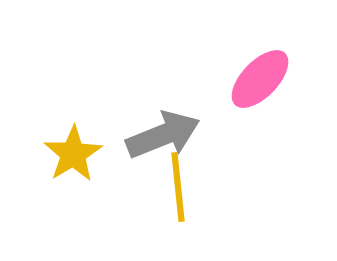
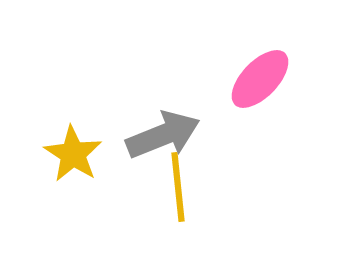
yellow star: rotated 8 degrees counterclockwise
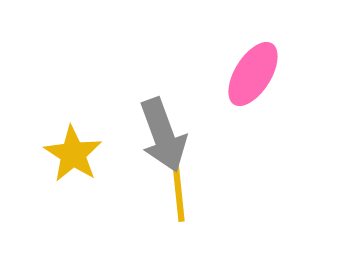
pink ellipse: moved 7 px left, 5 px up; rotated 12 degrees counterclockwise
gray arrow: rotated 92 degrees clockwise
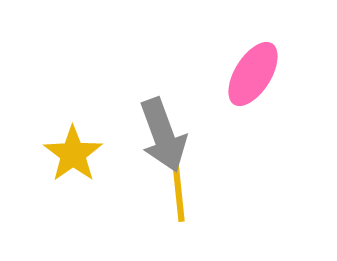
yellow star: rotated 4 degrees clockwise
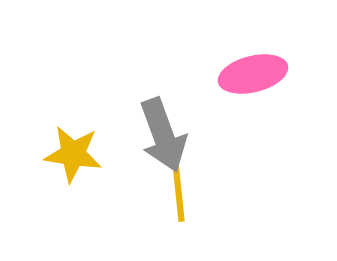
pink ellipse: rotated 44 degrees clockwise
yellow star: rotated 28 degrees counterclockwise
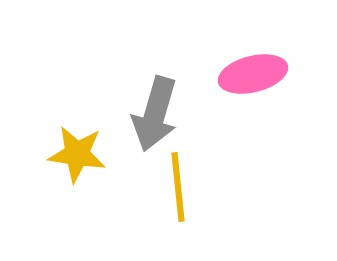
gray arrow: moved 8 px left, 21 px up; rotated 36 degrees clockwise
yellow star: moved 4 px right
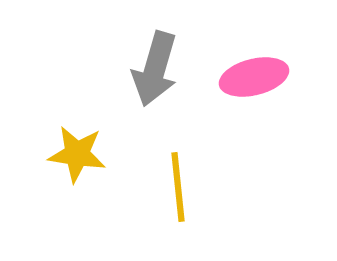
pink ellipse: moved 1 px right, 3 px down
gray arrow: moved 45 px up
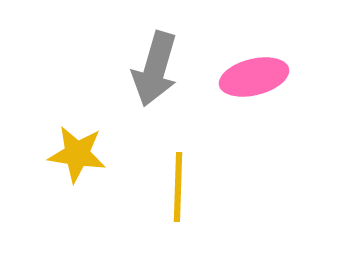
yellow line: rotated 8 degrees clockwise
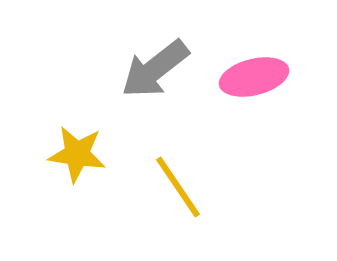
gray arrow: rotated 36 degrees clockwise
yellow line: rotated 36 degrees counterclockwise
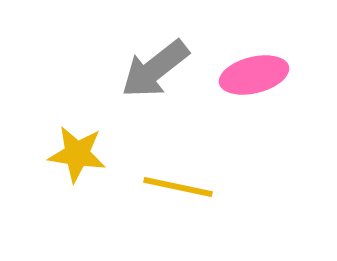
pink ellipse: moved 2 px up
yellow line: rotated 44 degrees counterclockwise
